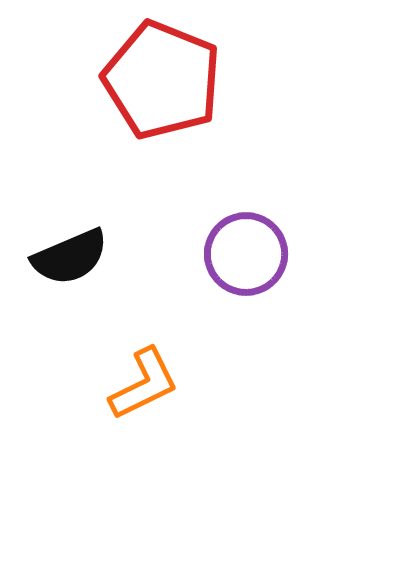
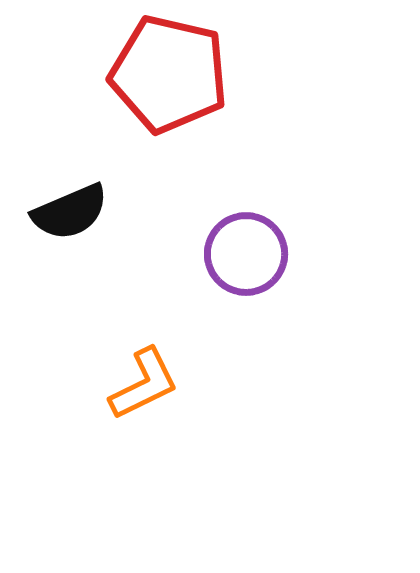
red pentagon: moved 7 px right, 6 px up; rotated 9 degrees counterclockwise
black semicircle: moved 45 px up
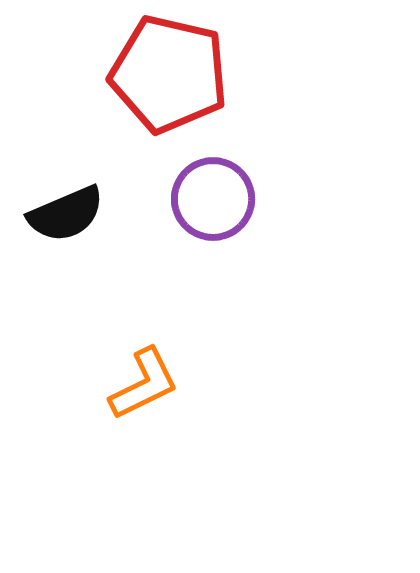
black semicircle: moved 4 px left, 2 px down
purple circle: moved 33 px left, 55 px up
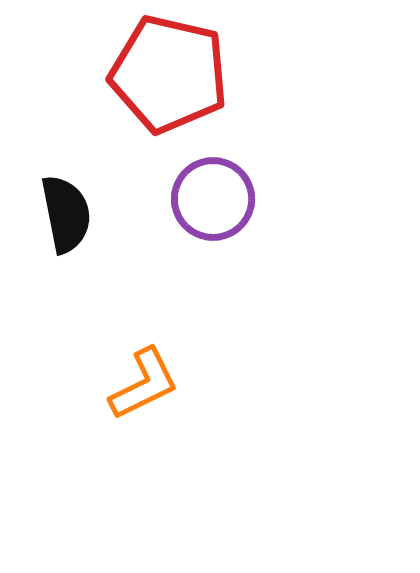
black semicircle: rotated 78 degrees counterclockwise
